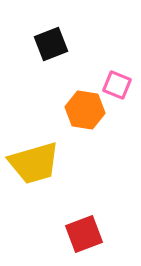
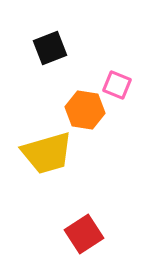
black square: moved 1 px left, 4 px down
yellow trapezoid: moved 13 px right, 10 px up
red square: rotated 12 degrees counterclockwise
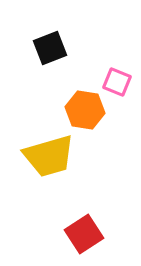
pink square: moved 3 px up
yellow trapezoid: moved 2 px right, 3 px down
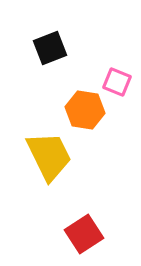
yellow trapezoid: rotated 100 degrees counterclockwise
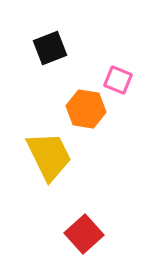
pink square: moved 1 px right, 2 px up
orange hexagon: moved 1 px right, 1 px up
red square: rotated 9 degrees counterclockwise
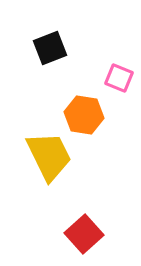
pink square: moved 1 px right, 2 px up
orange hexagon: moved 2 px left, 6 px down
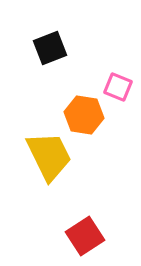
pink square: moved 1 px left, 9 px down
red square: moved 1 px right, 2 px down; rotated 9 degrees clockwise
